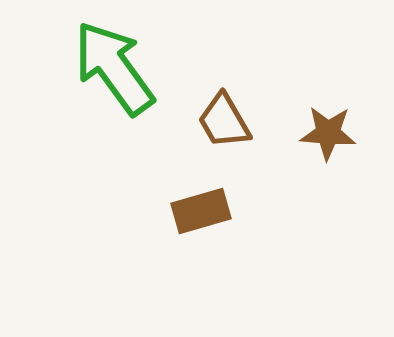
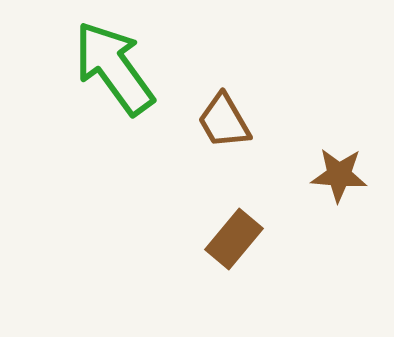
brown star: moved 11 px right, 42 px down
brown rectangle: moved 33 px right, 28 px down; rotated 34 degrees counterclockwise
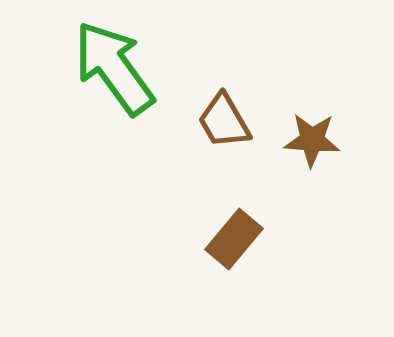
brown star: moved 27 px left, 35 px up
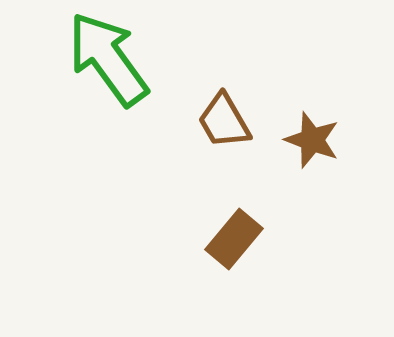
green arrow: moved 6 px left, 9 px up
brown star: rotated 16 degrees clockwise
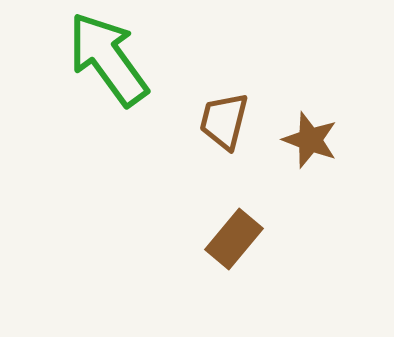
brown trapezoid: rotated 44 degrees clockwise
brown star: moved 2 px left
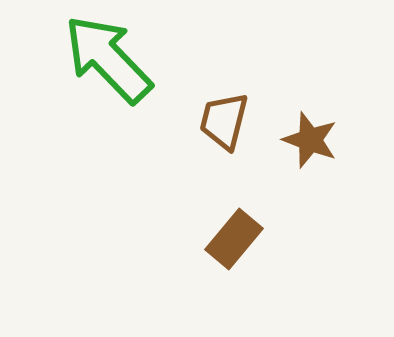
green arrow: rotated 8 degrees counterclockwise
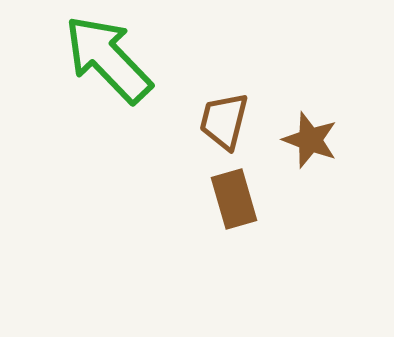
brown rectangle: moved 40 px up; rotated 56 degrees counterclockwise
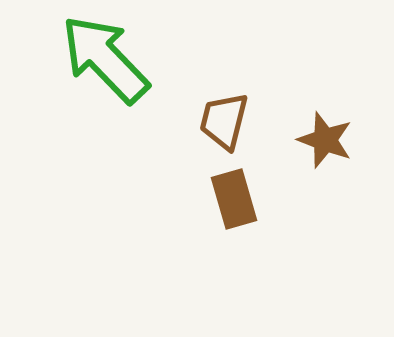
green arrow: moved 3 px left
brown star: moved 15 px right
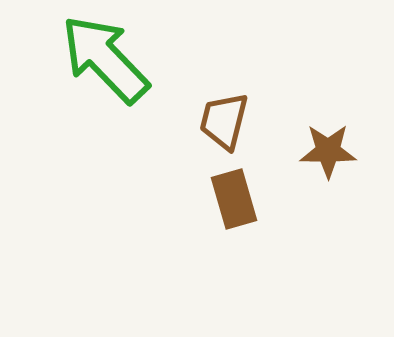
brown star: moved 3 px right, 11 px down; rotated 20 degrees counterclockwise
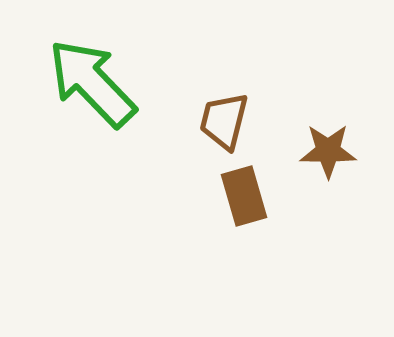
green arrow: moved 13 px left, 24 px down
brown rectangle: moved 10 px right, 3 px up
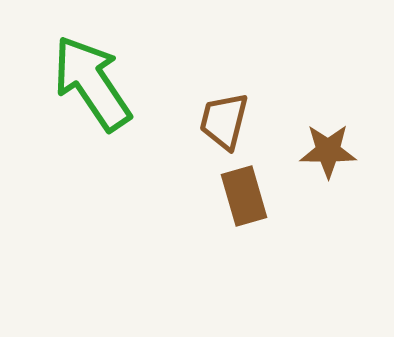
green arrow: rotated 10 degrees clockwise
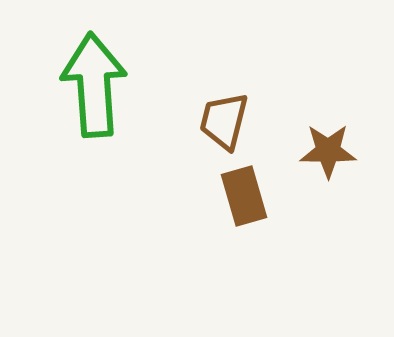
green arrow: moved 2 px right, 2 px down; rotated 30 degrees clockwise
